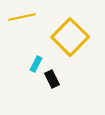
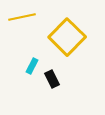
yellow square: moved 3 px left
cyan rectangle: moved 4 px left, 2 px down
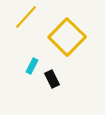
yellow line: moved 4 px right; rotated 36 degrees counterclockwise
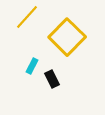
yellow line: moved 1 px right
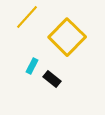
black rectangle: rotated 24 degrees counterclockwise
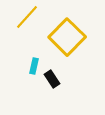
cyan rectangle: moved 2 px right; rotated 14 degrees counterclockwise
black rectangle: rotated 18 degrees clockwise
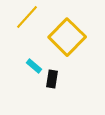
cyan rectangle: rotated 63 degrees counterclockwise
black rectangle: rotated 42 degrees clockwise
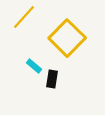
yellow line: moved 3 px left
yellow square: moved 1 px down
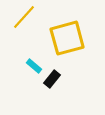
yellow square: rotated 30 degrees clockwise
black rectangle: rotated 30 degrees clockwise
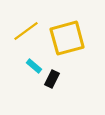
yellow line: moved 2 px right, 14 px down; rotated 12 degrees clockwise
black rectangle: rotated 12 degrees counterclockwise
